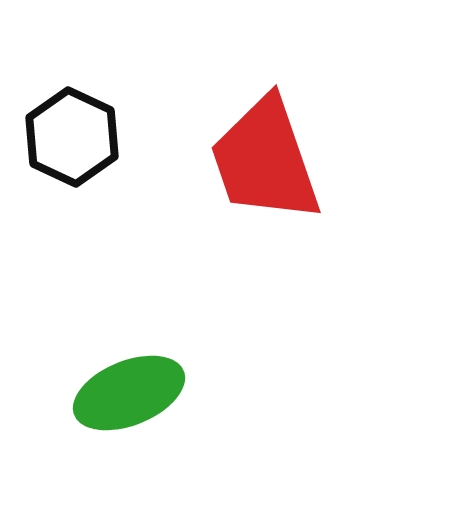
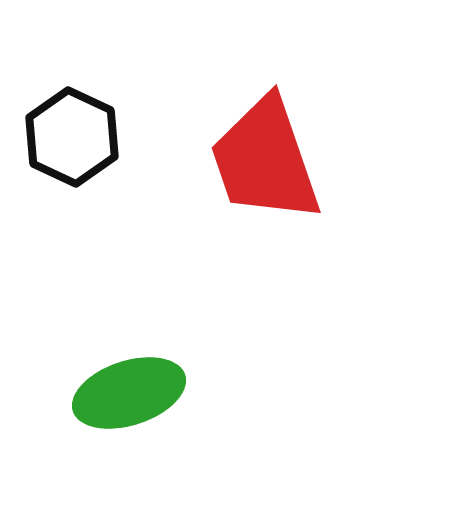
green ellipse: rotated 4 degrees clockwise
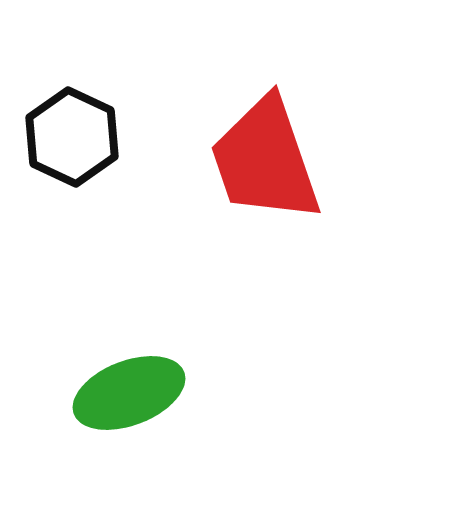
green ellipse: rotated 3 degrees counterclockwise
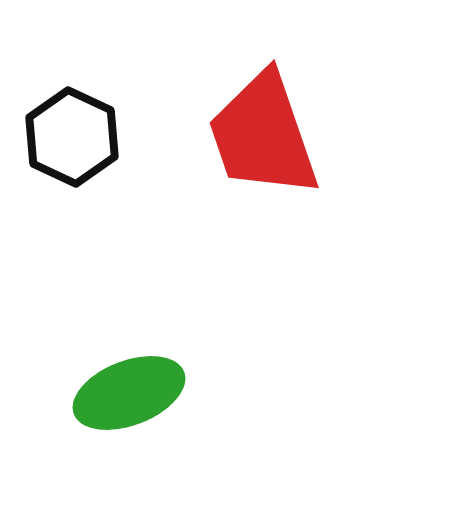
red trapezoid: moved 2 px left, 25 px up
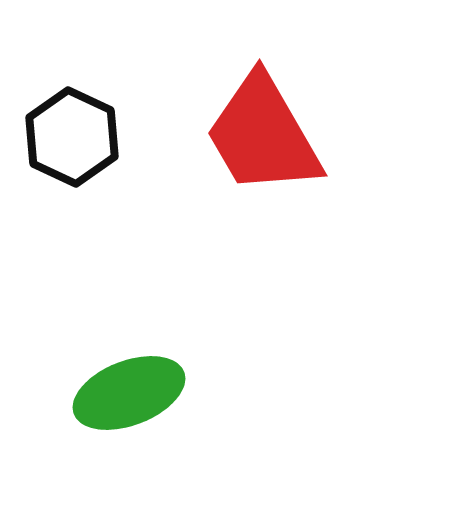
red trapezoid: rotated 11 degrees counterclockwise
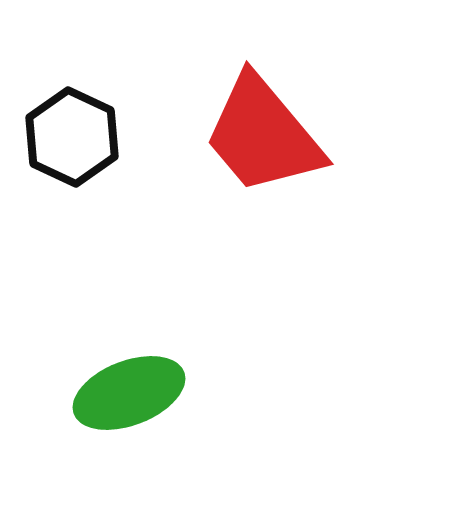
red trapezoid: rotated 10 degrees counterclockwise
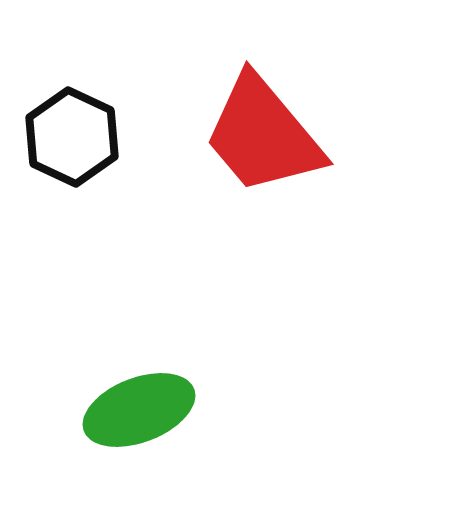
green ellipse: moved 10 px right, 17 px down
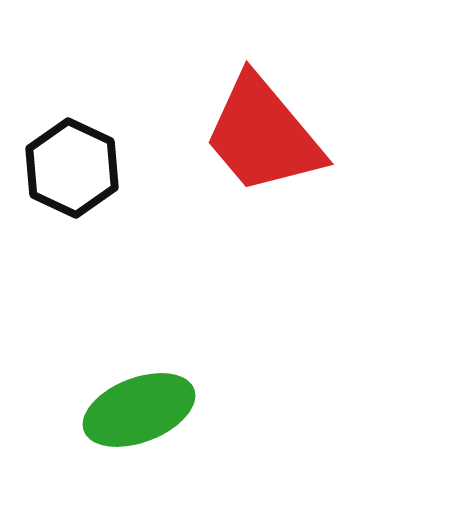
black hexagon: moved 31 px down
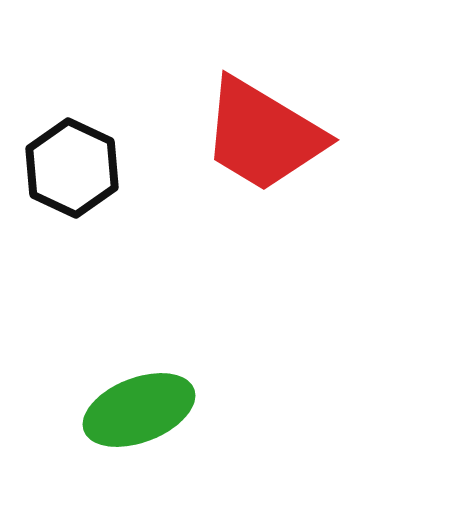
red trapezoid: rotated 19 degrees counterclockwise
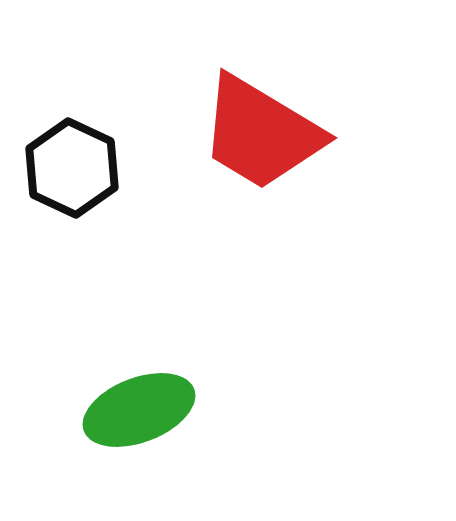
red trapezoid: moved 2 px left, 2 px up
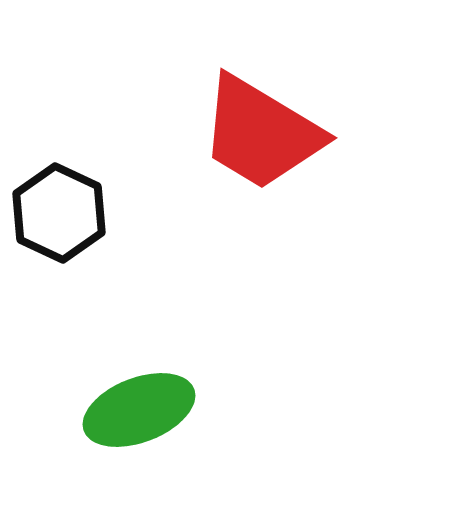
black hexagon: moved 13 px left, 45 px down
